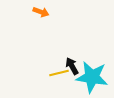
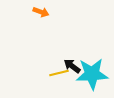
black arrow: rotated 24 degrees counterclockwise
cyan star: moved 3 px up; rotated 12 degrees counterclockwise
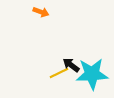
black arrow: moved 1 px left, 1 px up
yellow line: rotated 12 degrees counterclockwise
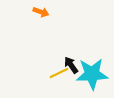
black arrow: rotated 18 degrees clockwise
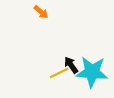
orange arrow: rotated 21 degrees clockwise
cyan star: moved 2 px up; rotated 8 degrees clockwise
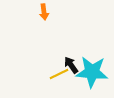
orange arrow: moved 3 px right; rotated 42 degrees clockwise
yellow line: moved 1 px down
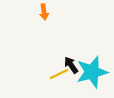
cyan star: rotated 20 degrees counterclockwise
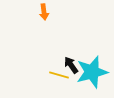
yellow line: moved 1 px down; rotated 42 degrees clockwise
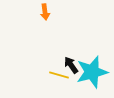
orange arrow: moved 1 px right
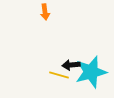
black arrow: rotated 60 degrees counterclockwise
cyan star: moved 1 px left
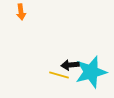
orange arrow: moved 24 px left
black arrow: moved 1 px left
